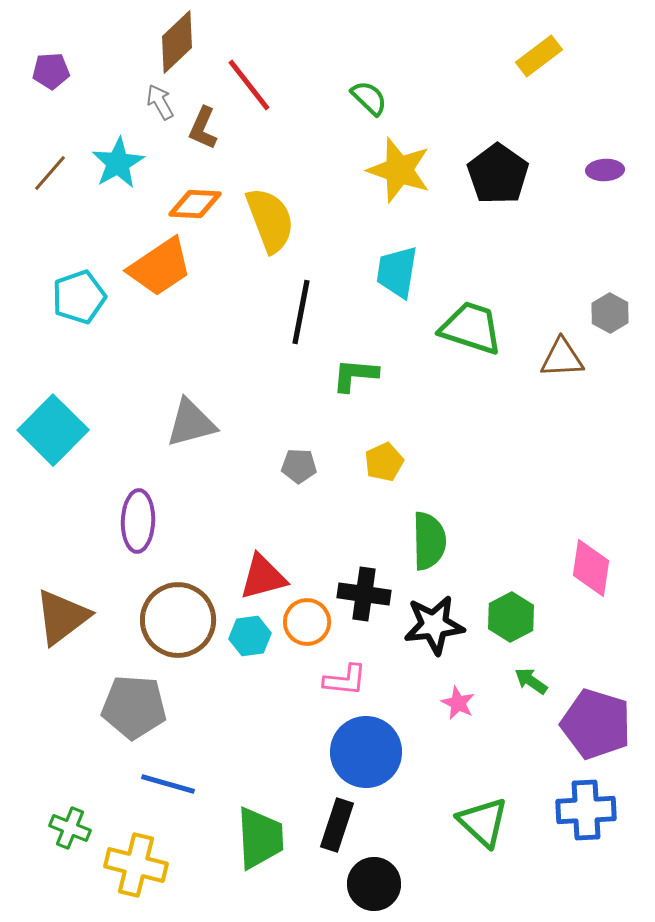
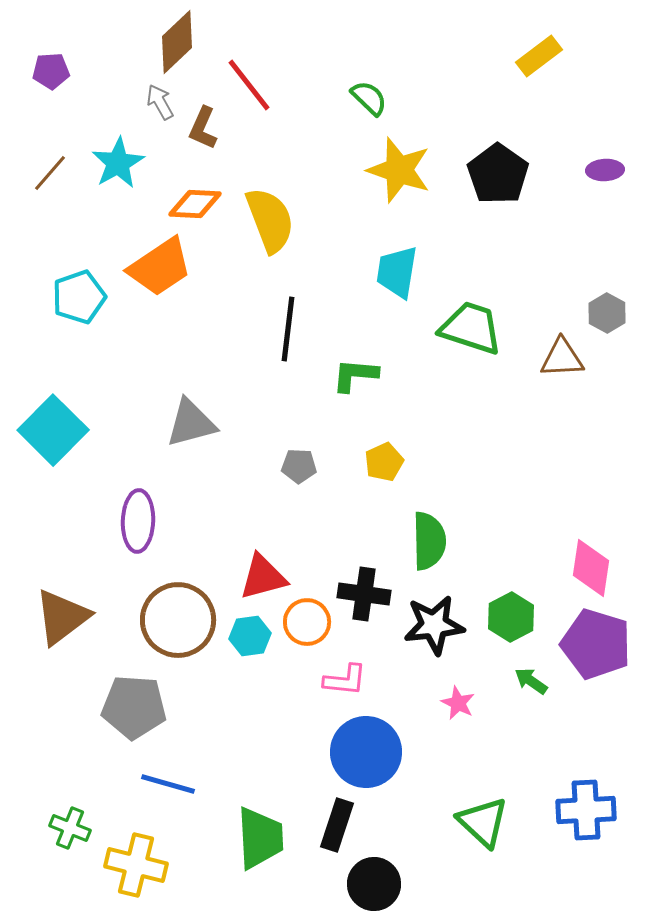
black line at (301, 312): moved 13 px left, 17 px down; rotated 4 degrees counterclockwise
gray hexagon at (610, 313): moved 3 px left
purple pentagon at (596, 724): moved 80 px up
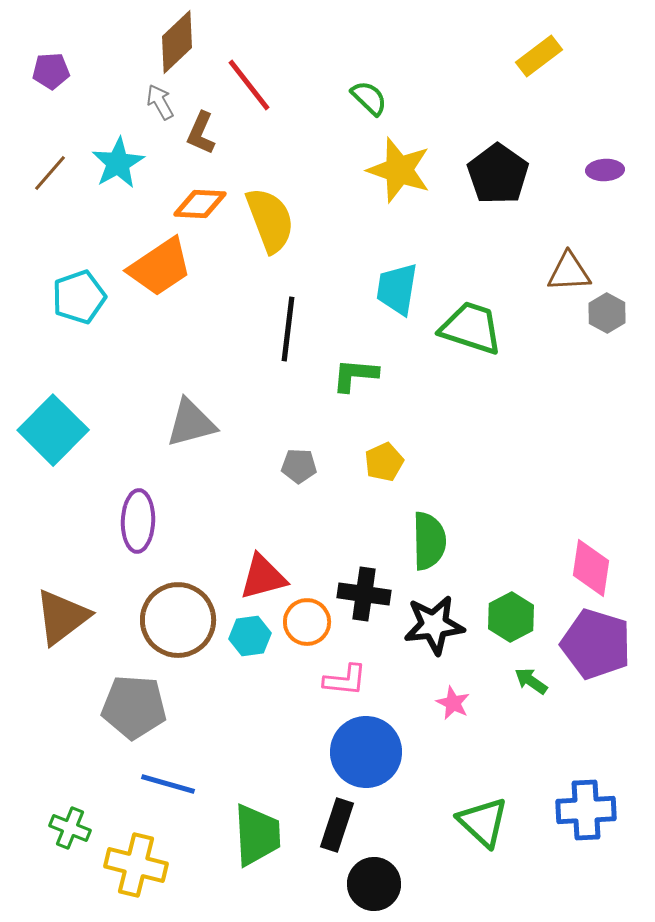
brown L-shape at (203, 128): moved 2 px left, 5 px down
orange diamond at (195, 204): moved 5 px right
cyan trapezoid at (397, 272): moved 17 px down
brown triangle at (562, 358): moved 7 px right, 86 px up
pink star at (458, 703): moved 5 px left
green trapezoid at (260, 838): moved 3 px left, 3 px up
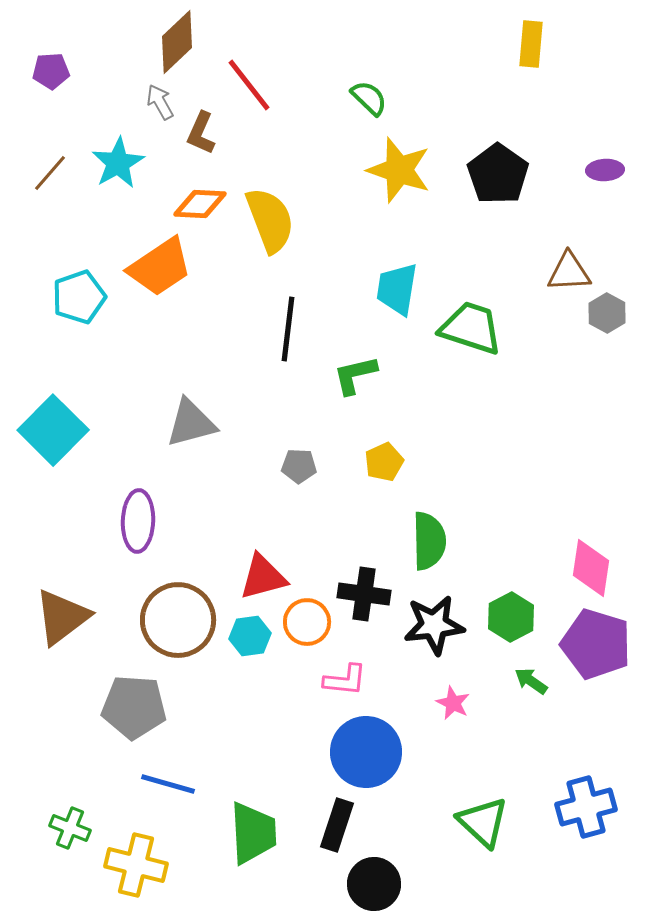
yellow rectangle at (539, 56): moved 8 px left, 12 px up; rotated 48 degrees counterclockwise
green L-shape at (355, 375): rotated 18 degrees counterclockwise
blue cross at (586, 810): moved 3 px up; rotated 12 degrees counterclockwise
green trapezoid at (257, 835): moved 4 px left, 2 px up
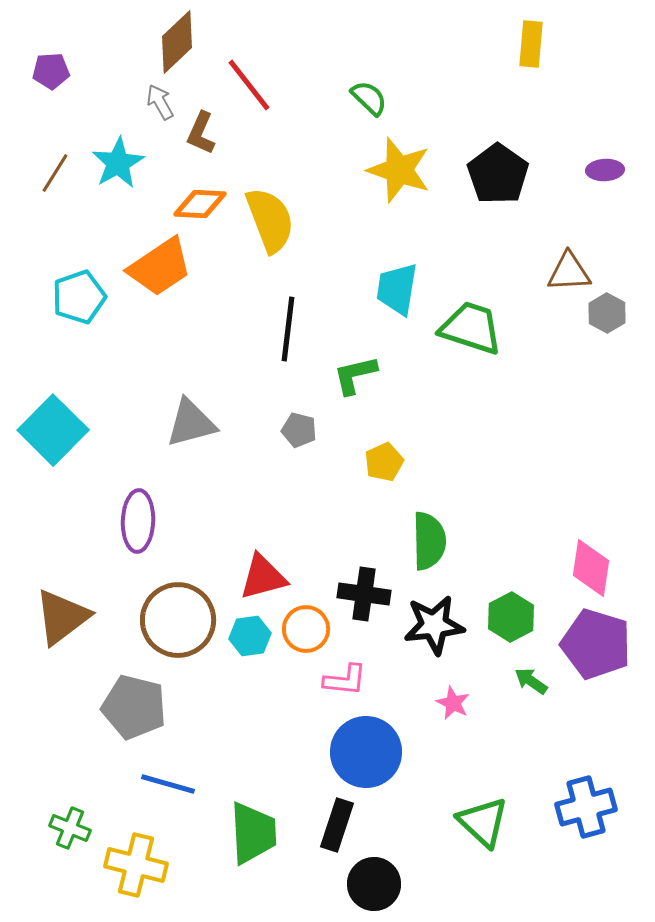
brown line at (50, 173): moved 5 px right; rotated 9 degrees counterclockwise
gray pentagon at (299, 466): moved 36 px up; rotated 12 degrees clockwise
orange circle at (307, 622): moved 1 px left, 7 px down
gray pentagon at (134, 707): rotated 10 degrees clockwise
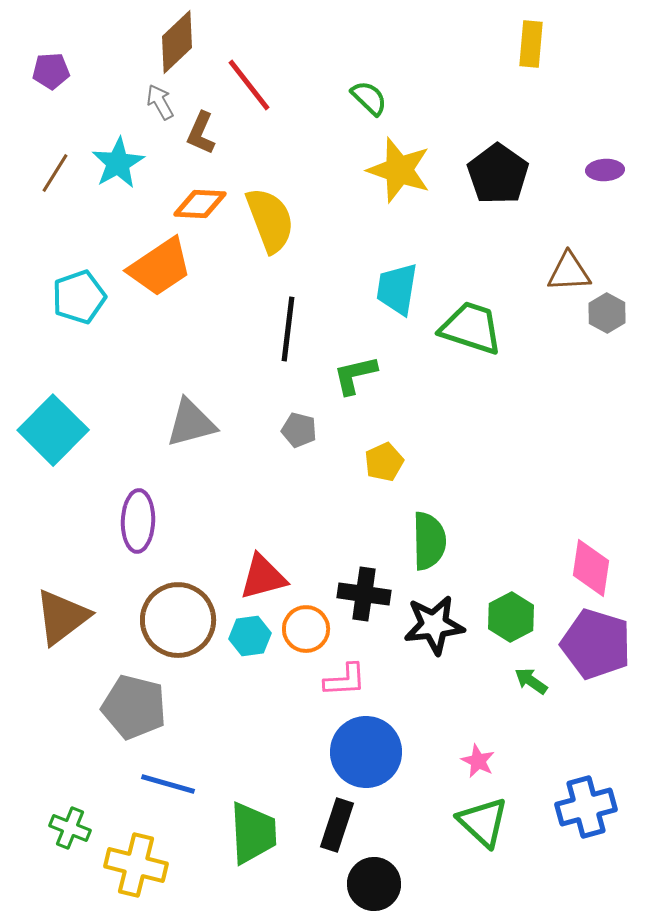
pink L-shape at (345, 680): rotated 9 degrees counterclockwise
pink star at (453, 703): moved 25 px right, 58 px down
